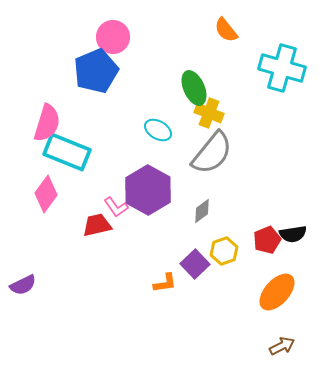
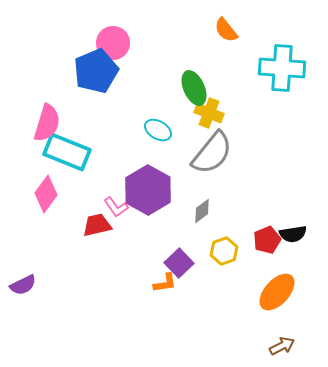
pink circle: moved 6 px down
cyan cross: rotated 12 degrees counterclockwise
purple square: moved 16 px left, 1 px up
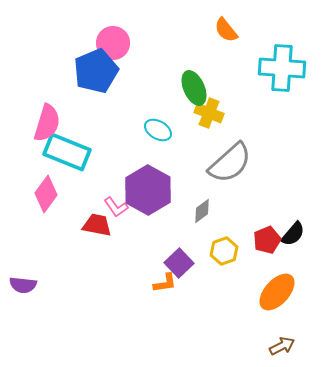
gray semicircle: moved 18 px right, 10 px down; rotated 9 degrees clockwise
red trapezoid: rotated 24 degrees clockwise
black semicircle: rotated 40 degrees counterclockwise
purple semicircle: rotated 32 degrees clockwise
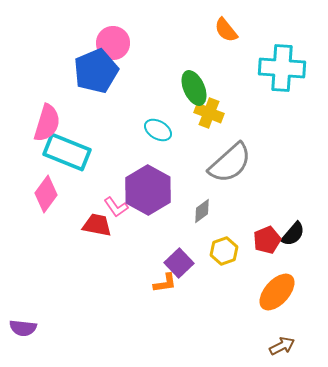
purple semicircle: moved 43 px down
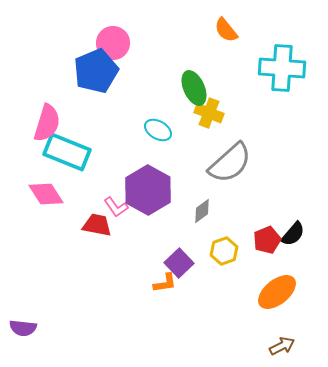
pink diamond: rotated 69 degrees counterclockwise
orange ellipse: rotated 9 degrees clockwise
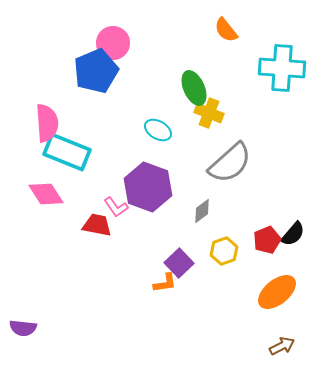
pink semicircle: rotated 21 degrees counterclockwise
purple hexagon: moved 3 px up; rotated 9 degrees counterclockwise
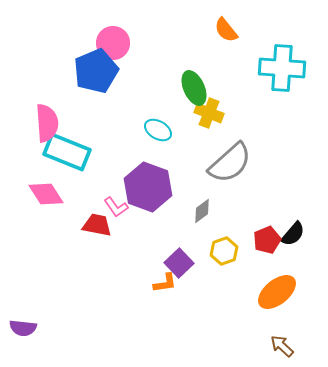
brown arrow: rotated 110 degrees counterclockwise
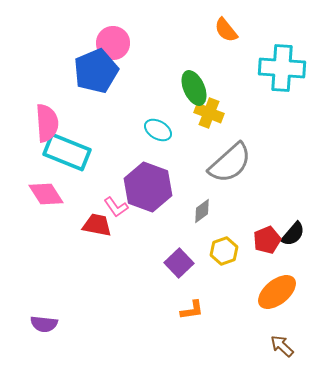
orange L-shape: moved 27 px right, 27 px down
purple semicircle: moved 21 px right, 4 px up
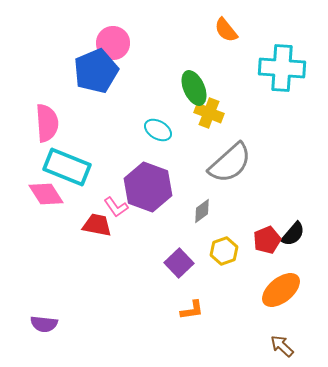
cyan rectangle: moved 15 px down
orange ellipse: moved 4 px right, 2 px up
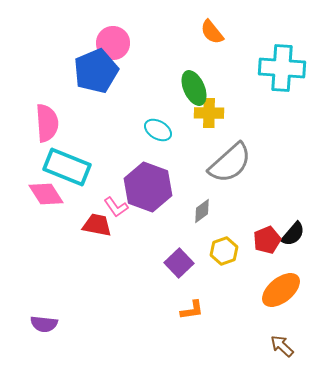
orange semicircle: moved 14 px left, 2 px down
yellow cross: rotated 20 degrees counterclockwise
